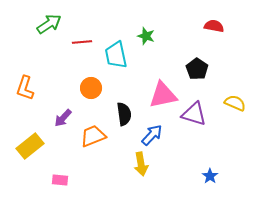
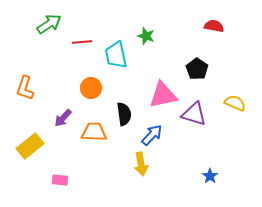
orange trapezoid: moved 1 px right, 4 px up; rotated 24 degrees clockwise
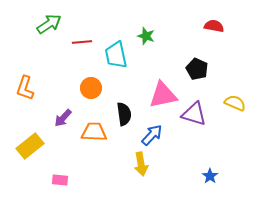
black pentagon: rotated 10 degrees counterclockwise
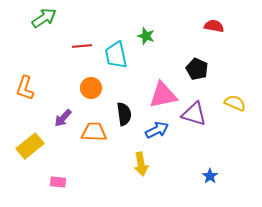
green arrow: moved 5 px left, 6 px up
red line: moved 4 px down
blue arrow: moved 5 px right, 5 px up; rotated 20 degrees clockwise
pink rectangle: moved 2 px left, 2 px down
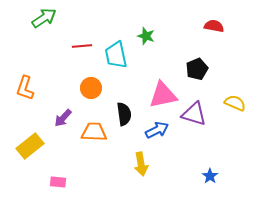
black pentagon: rotated 25 degrees clockwise
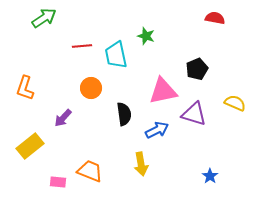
red semicircle: moved 1 px right, 8 px up
pink triangle: moved 4 px up
orange trapezoid: moved 4 px left, 39 px down; rotated 20 degrees clockwise
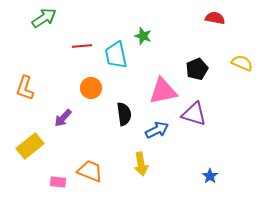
green star: moved 3 px left
yellow semicircle: moved 7 px right, 40 px up
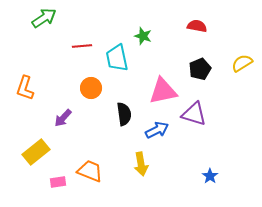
red semicircle: moved 18 px left, 8 px down
cyan trapezoid: moved 1 px right, 3 px down
yellow semicircle: rotated 55 degrees counterclockwise
black pentagon: moved 3 px right
yellow rectangle: moved 6 px right, 6 px down
pink rectangle: rotated 14 degrees counterclockwise
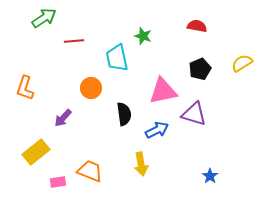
red line: moved 8 px left, 5 px up
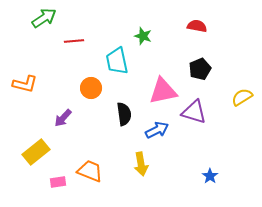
cyan trapezoid: moved 3 px down
yellow semicircle: moved 34 px down
orange L-shape: moved 4 px up; rotated 95 degrees counterclockwise
purple triangle: moved 2 px up
